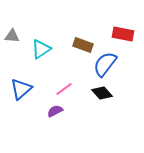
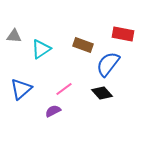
gray triangle: moved 2 px right
blue semicircle: moved 3 px right
purple semicircle: moved 2 px left
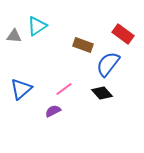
red rectangle: rotated 25 degrees clockwise
cyan triangle: moved 4 px left, 23 px up
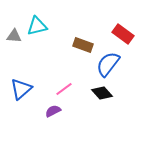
cyan triangle: rotated 20 degrees clockwise
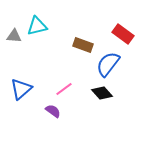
purple semicircle: rotated 63 degrees clockwise
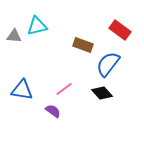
red rectangle: moved 3 px left, 4 px up
blue triangle: moved 1 px right, 1 px down; rotated 50 degrees clockwise
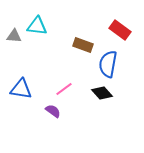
cyan triangle: rotated 20 degrees clockwise
blue semicircle: rotated 28 degrees counterclockwise
blue triangle: moved 1 px left, 1 px up
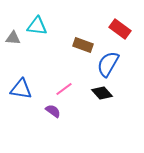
red rectangle: moved 1 px up
gray triangle: moved 1 px left, 2 px down
blue semicircle: rotated 20 degrees clockwise
